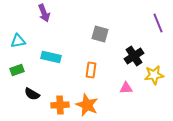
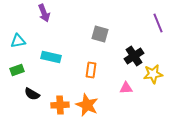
yellow star: moved 1 px left, 1 px up
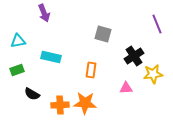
purple line: moved 1 px left, 1 px down
gray square: moved 3 px right
orange star: moved 2 px left, 2 px up; rotated 20 degrees counterclockwise
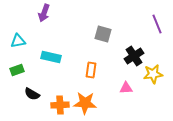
purple arrow: rotated 42 degrees clockwise
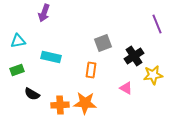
gray square: moved 9 px down; rotated 36 degrees counterclockwise
yellow star: moved 1 px down
pink triangle: rotated 32 degrees clockwise
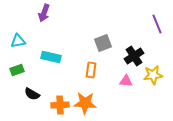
pink triangle: moved 7 px up; rotated 24 degrees counterclockwise
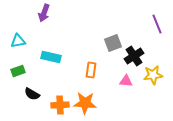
gray square: moved 10 px right
green rectangle: moved 1 px right, 1 px down
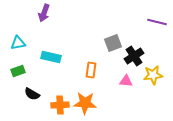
purple line: moved 2 px up; rotated 54 degrees counterclockwise
cyan triangle: moved 2 px down
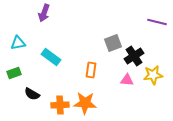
cyan rectangle: rotated 24 degrees clockwise
green rectangle: moved 4 px left, 2 px down
pink triangle: moved 1 px right, 1 px up
